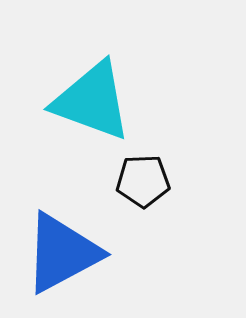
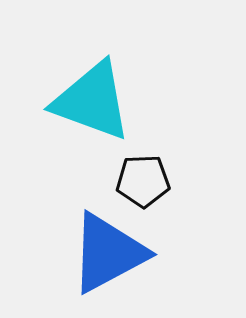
blue triangle: moved 46 px right
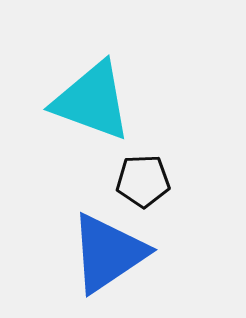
blue triangle: rotated 6 degrees counterclockwise
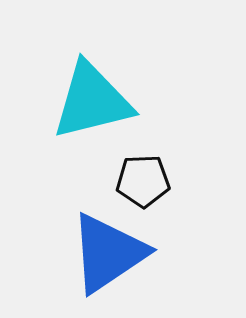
cyan triangle: rotated 34 degrees counterclockwise
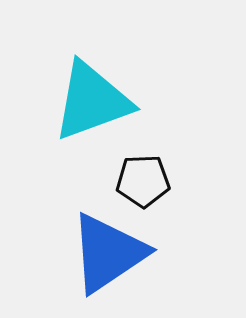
cyan triangle: rotated 6 degrees counterclockwise
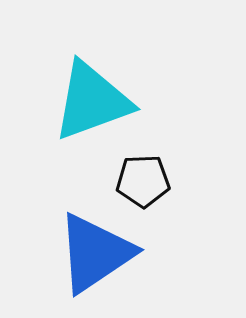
blue triangle: moved 13 px left
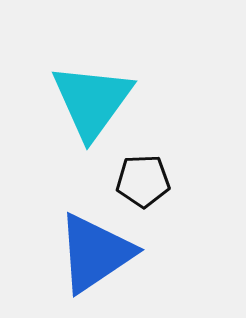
cyan triangle: rotated 34 degrees counterclockwise
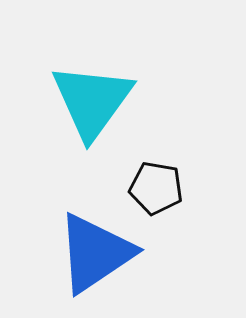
black pentagon: moved 13 px right, 7 px down; rotated 12 degrees clockwise
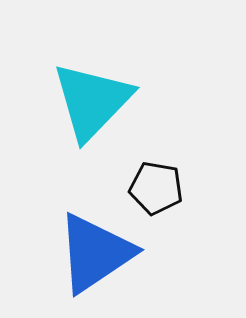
cyan triangle: rotated 8 degrees clockwise
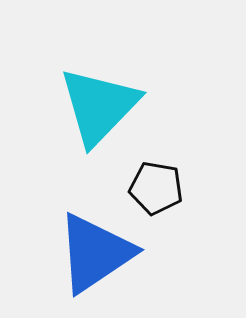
cyan triangle: moved 7 px right, 5 px down
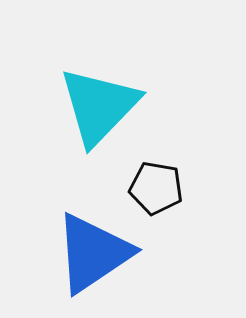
blue triangle: moved 2 px left
